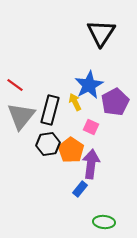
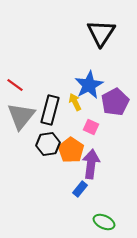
green ellipse: rotated 20 degrees clockwise
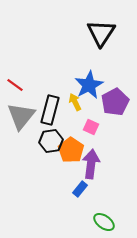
black hexagon: moved 3 px right, 3 px up
green ellipse: rotated 10 degrees clockwise
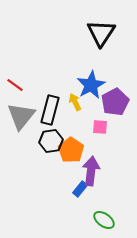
blue star: moved 2 px right
pink square: moved 9 px right; rotated 21 degrees counterclockwise
purple arrow: moved 7 px down
green ellipse: moved 2 px up
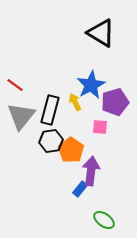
black triangle: rotated 32 degrees counterclockwise
purple pentagon: rotated 12 degrees clockwise
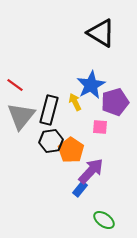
black rectangle: moved 1 px left
purple arrow: rotated 36 degrees clockwise
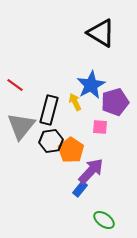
gray triangle: moved 10 px down
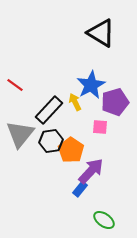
black rectangle: rotated 28 degrees clockwise
gray triangle: moved 1 px left, 8 px down
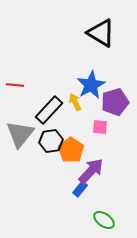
red line: rotated 30 degrees counterclockwise
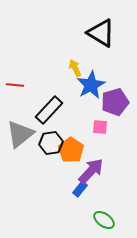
yellow arrow: moved 34 px up
gray triangle: rotated 12 degrees clockwise
black hexagon: moved 2 px down
